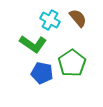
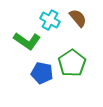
green L-shape: moved 6 px left, 3 px up
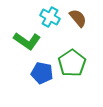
cyan cross: moved 3 px up
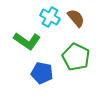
brown semicircle: moved 2 px left
green pentagon: moved 4 px right, 6 px up; rotated 12 degrees counterclockwise
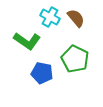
green pentagon: moved 1 px left, 2 px down
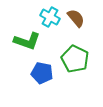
green L-shape: rotated 16 degrees counterclockwise
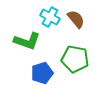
brown semicircle: moved 1 px down
green pentagon: rotated 16 degrees counterclockwise
blue pentagon: rotated 30 degrees counterclockwise
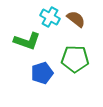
brown semicircle: rotated 12 degrees counterclockwise
green pentagon: rotated 8 degrees counterclockwise
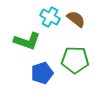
green pentagon: moved 1 px down
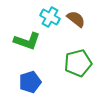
green pentagon: moved 3 px right, 3 px down; rotated 16 degrees counterclockwise
blue pentagon: moved 12 px left, 9 px down
